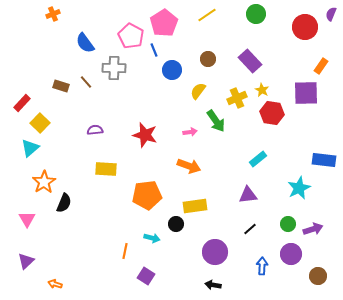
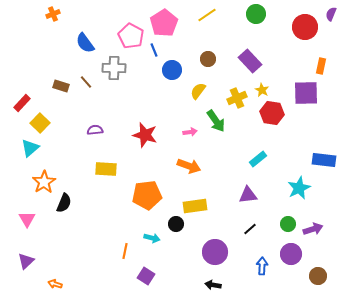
orange rectangle at (321, 66): rotated 21 degrees counterclockwise
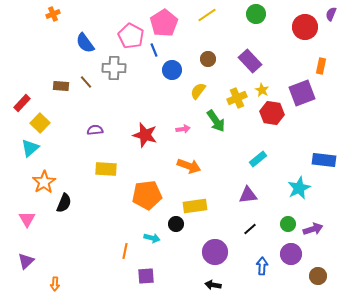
brown rectangle at (61, 86): rotated 14 degrees counterclockwise
purple square at (306, 93): moved 4 px left; rotated 20 degrees counterclockwise
pink arrow at (190, 132): moved 7 px left, 3 px up
purple square at (146, 276): rotated 36 degrees counterclockwise
orange arrow at (55, 284): rotated 104 degrees counterclockwise
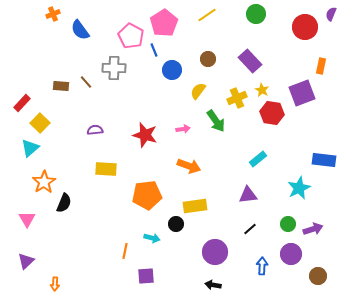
blue semicircle at (85, 43): moved 5 px left, 13 px up
